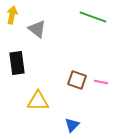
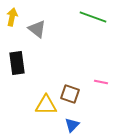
yellow arrow: moved 2 px down
brown square: moved 7 px left, 14 px down
yellow triangle: moved 8 px right, 4 px down
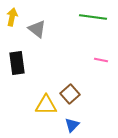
green line: rotated 12 degrees counterclockwise
pink line: moved 22 px up
brown square: rotated 30 degrees clockwise
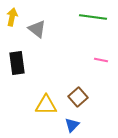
brown square: moved 8 px right, 3 px down
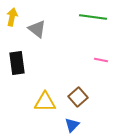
yellow triangle: moved 1 px left, 3 px up
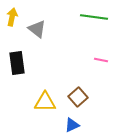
green line: moved 1 px right
blue triangle: rotated 21 degrees clockwise
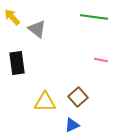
yellow arrow: rotated 54 degrees counterclockwise
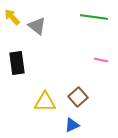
gray triangle: moved 3 px up
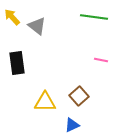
brown square: moved 1 px right, 1 px up
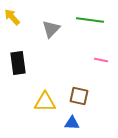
green line: moved 4 px left, 3 px down
gray triangle: moved 14 px right, 3 px down; rotated 36 degrees clockwise
black rectangle: moved 1 px right
brown square: rotated 36 degrees counterclockwise
blue triangle: moved 2 px up; rotated 28 degrees clockwise
